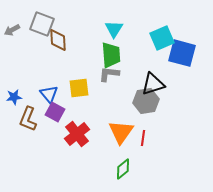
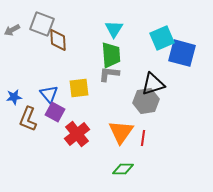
green diamond: rotated 40 degrees clockwise
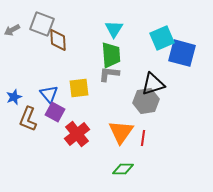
blue star: rotated 14 degrees counterclockwise
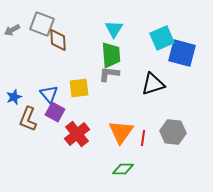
gray hexagon: moved 27 px right, 31 px down; rotated 15 degrees clockwise
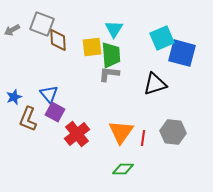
black triangle: moved 2 px right
yellow square: moved 13 px right, 41 px up
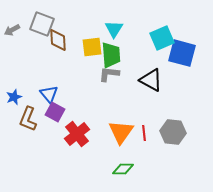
black triangle: moved 4 px left, 4 px up; rotated 45 degrees clockwise
red line: moved 1 px right, 5 px up; rotated 14 degrees counterclockwise
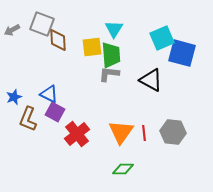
blue triangle: rotated 24 degrees counterclockwise
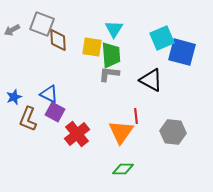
yellow square: rotated 15 degrees clockwise
blue square: moved 1 px up
red line: moved 8 px left, 17 px up
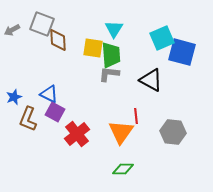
yellow square: moved 1 px right, 1 px down
